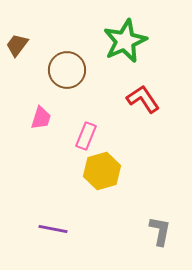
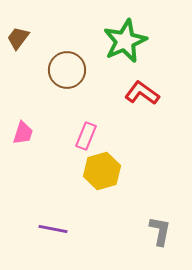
brown trapezoid: moved 1 px right, 7 px up
red L-shape: moved 1 px left, 6 px up; rotated 20 degrees counterclockwise
pink trapezoid: moved 18 px left, 15 px down
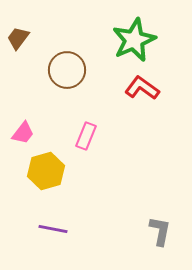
green star: moved 9 px right, 1 px up
red L-shape: moved 5 px up
pink trapezoid: rotated 20 degrees clockwise
yellow hexagon: moved 56 px left
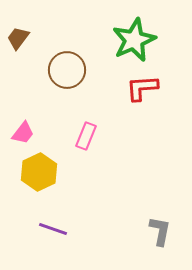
red L-shape: rotated 40 degrees counterclockwise
yellow hexagon: moved 7 px left, 1 px down; rotated 9 degrees counterclockwise
purple line: rotated 8 degrees clockwise
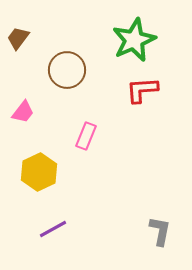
red L-shape: moved 2 px down
pink trapezoid: moved 21 px up
purple line: rotated 48 degrees counterclockwise
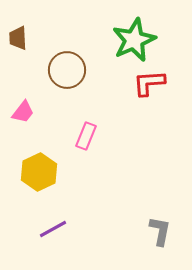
brown trapezoid: rotated 40 degrees counterclockwise
red L-shape: moved 7 px right, 7 px up
